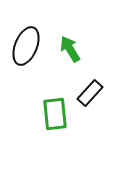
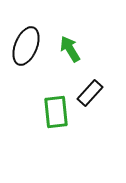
green rectangle: moved 1 px right, 2 px up
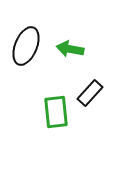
green arrow: rotated 48 degrees counterclockwise
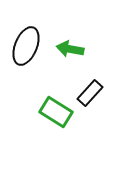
green rectangle: rotated 52 degrees counterclockwise
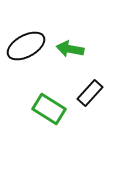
black ellipse: rotated 39 degrees clockwise
green rectangle: moved 7 px left, 3 px up
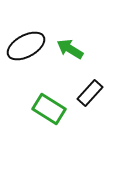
green arrow: rotated 20 degrees clockwise
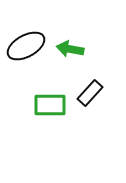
green arrow: rotated 20 degrees counterclockwise
green rectangle: moved 1 px right, 4 px up; rotated 32 degrees counterclockwise
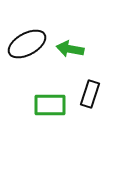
black ellipse: moved 1 px right, 2 px up
black rectangle: moved 1 px down; rotated 24 degrees counterclockwise
